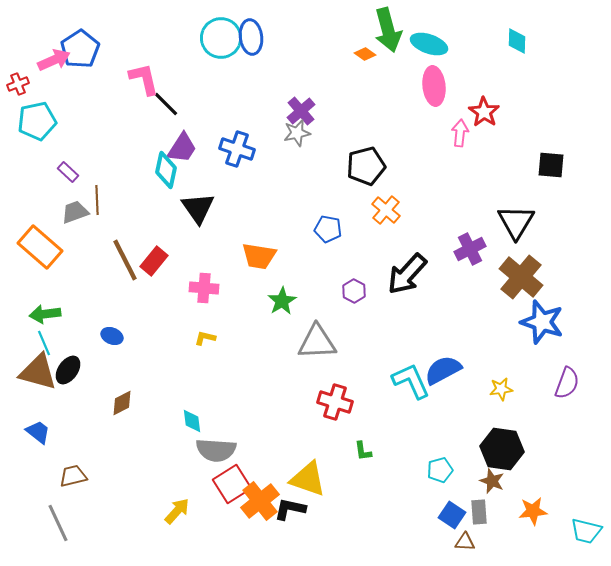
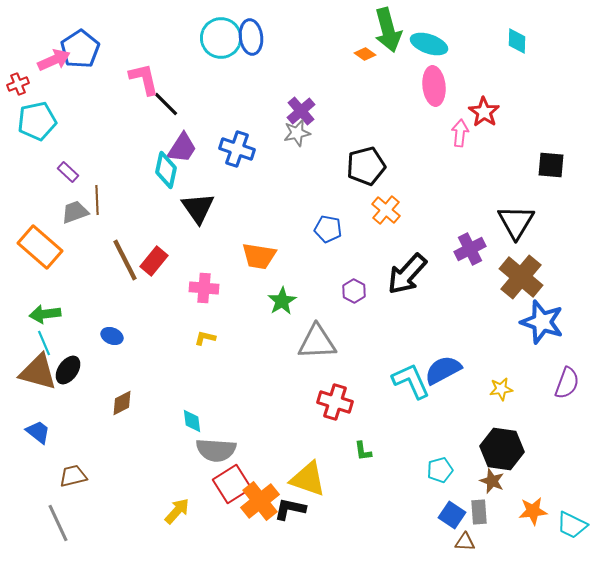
cyan trapezoid at (586, 531): moved 14 px left, 6 px up; rotated 12 degrees clockwise
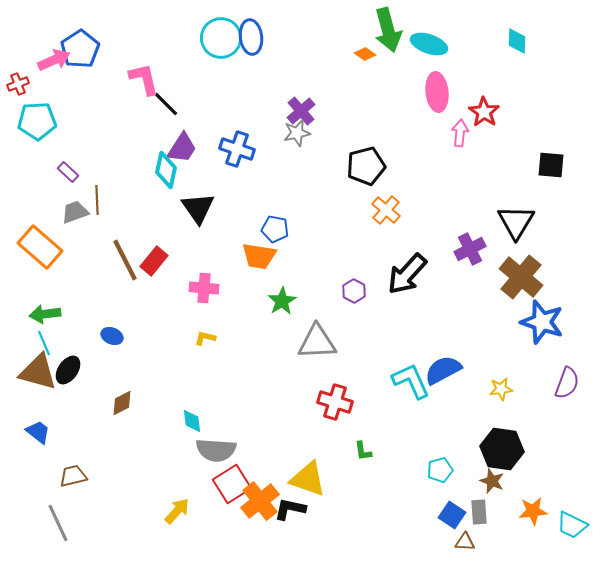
pink ellipse at (434, 86): moved 3 px right, 6 px down
cyan pentagon at (37, 121): rotated 9 degrees clockwise
blue pentagon at (328, 229): moved 53 px left
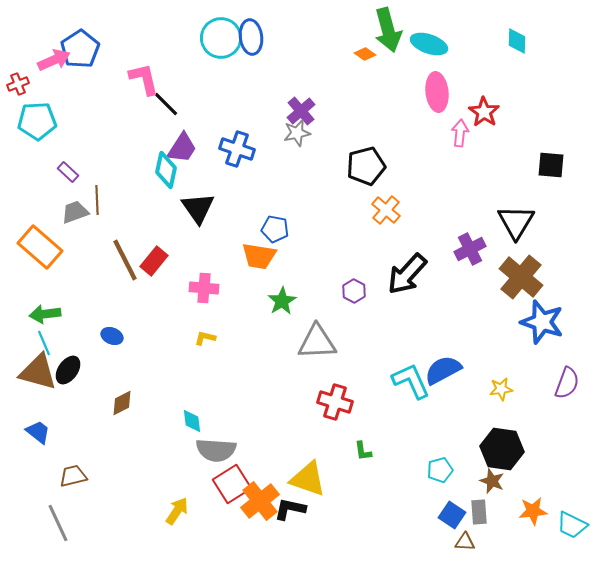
yellow arrow at (177, 511): rotated 8 degrees counterclockwise
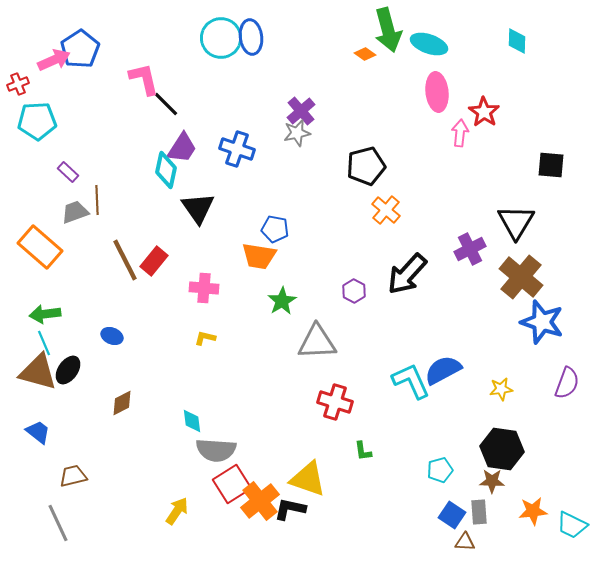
brown star at (492, 481): rotated 20 degrees counterclockwise
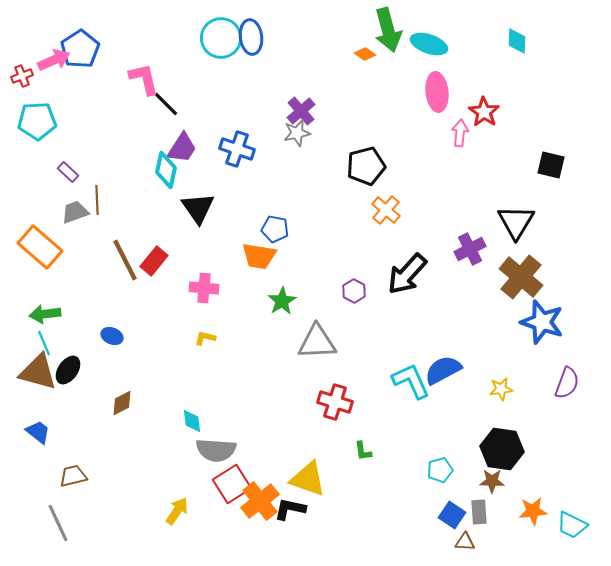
red cross at (18, 84): moved 4 px right, 8 px up
black square at (551, 165): rotated 8 degrees clockwise
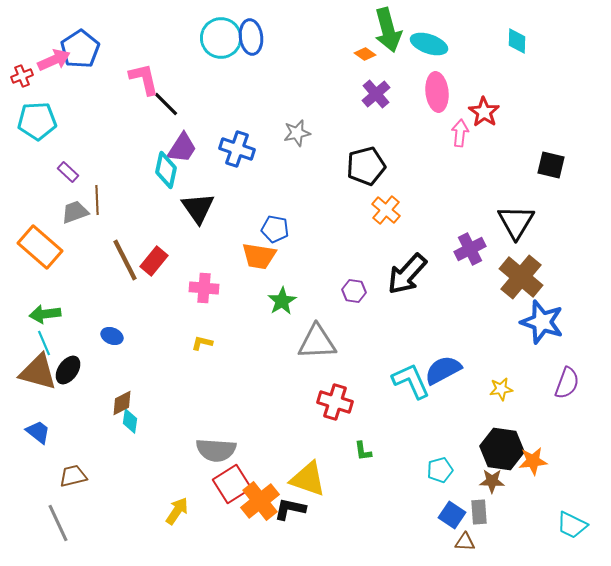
purple cross at (301, 111): moved 75 px right, 17 px up
purple hexagon at (354, 291): rotated 20 degrees counterclockwise
yellow L-shape at (205, 338): moved 3 px left, 5 px down
cyan diamond at (192, 421): moved 62 px left; rotated 15 degrees clockwise
orange star at (533, 511): moved 50 px up
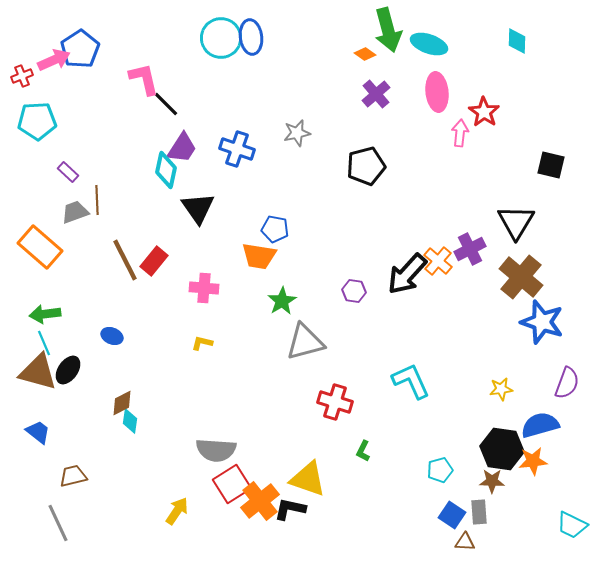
orange cross at (386, 210): moved 52 px right, 51 px down
gray triangle at (317, 342): moved 12 px left; rotated 12 degrees counterclockwise
blue semicircle at (443, 370): moved 97 px right, 55 px down; rotated 12 degrees clockwise
green L-shape at (363, 451): rotated 35 degrees clockwise
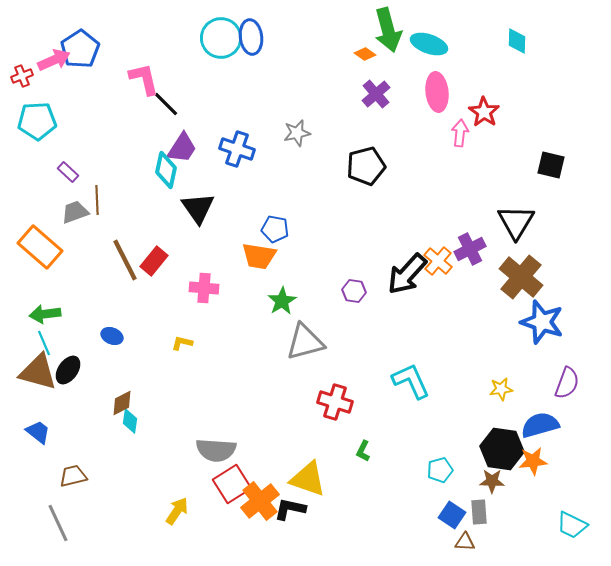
yellow L-shape at (202, 343): moved 20 px left
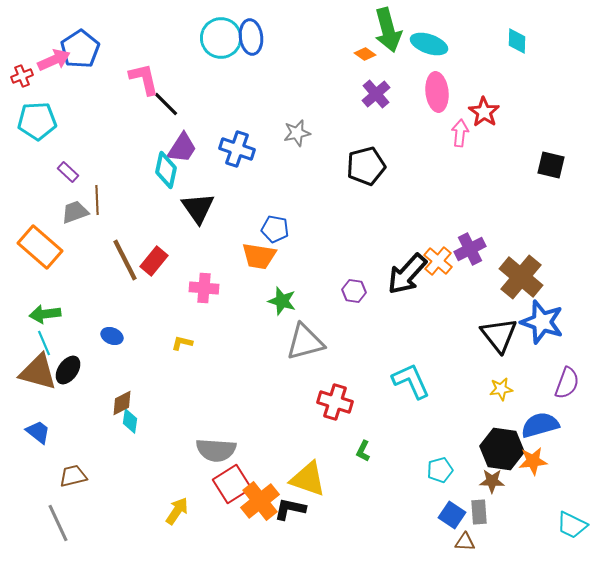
black triangle at (516, 222): moved 17 px left, 113 px down; rotated 9 degrees counterclockwise
green star at (282, 301): rotated 24 degrees counterclockwise
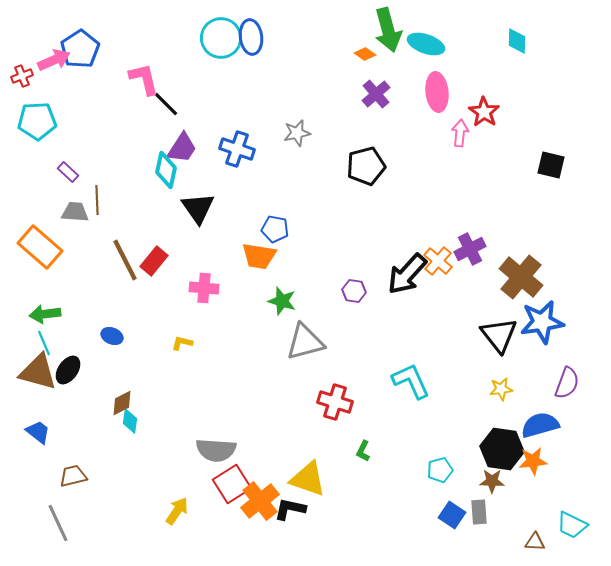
cyan ellipse at (429, 44): moved 3 px left
gray trapezoid at (75, 212): rotated 24 degrees clockwise
blue star at (542, 322): rotated 27 degrees counterclockwise
brown triangle at (465, 542): moved 70 px right
